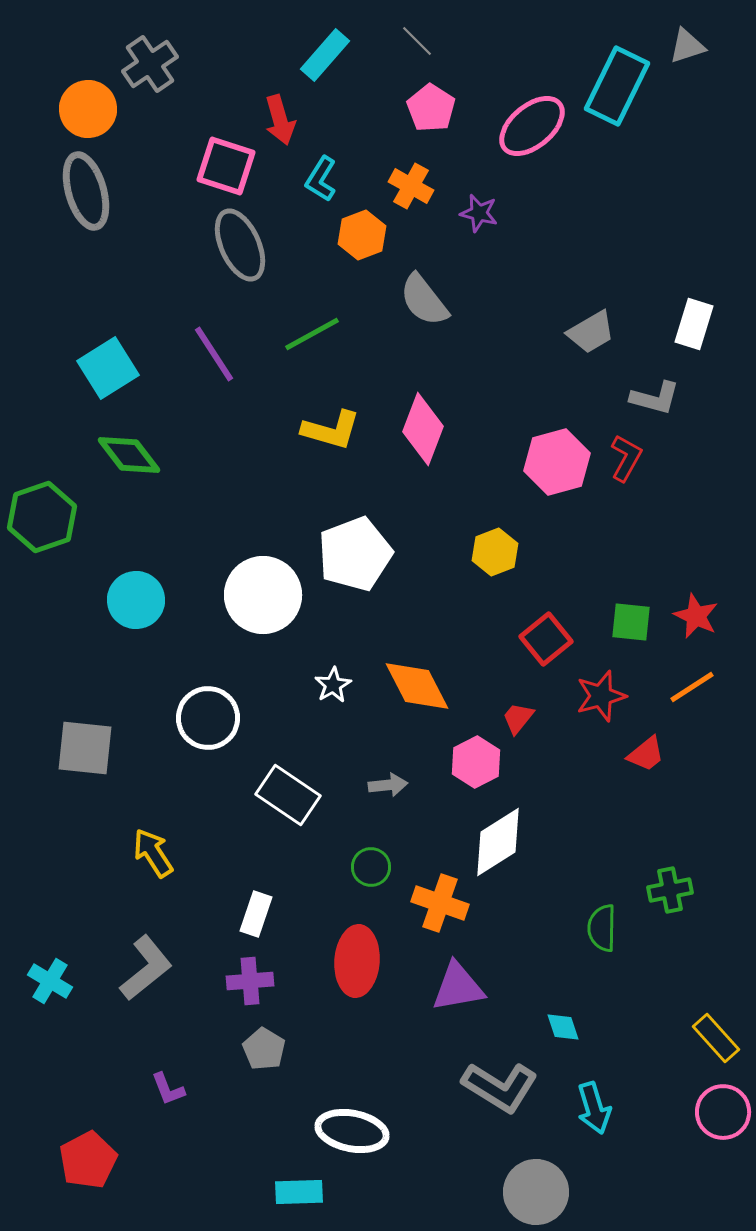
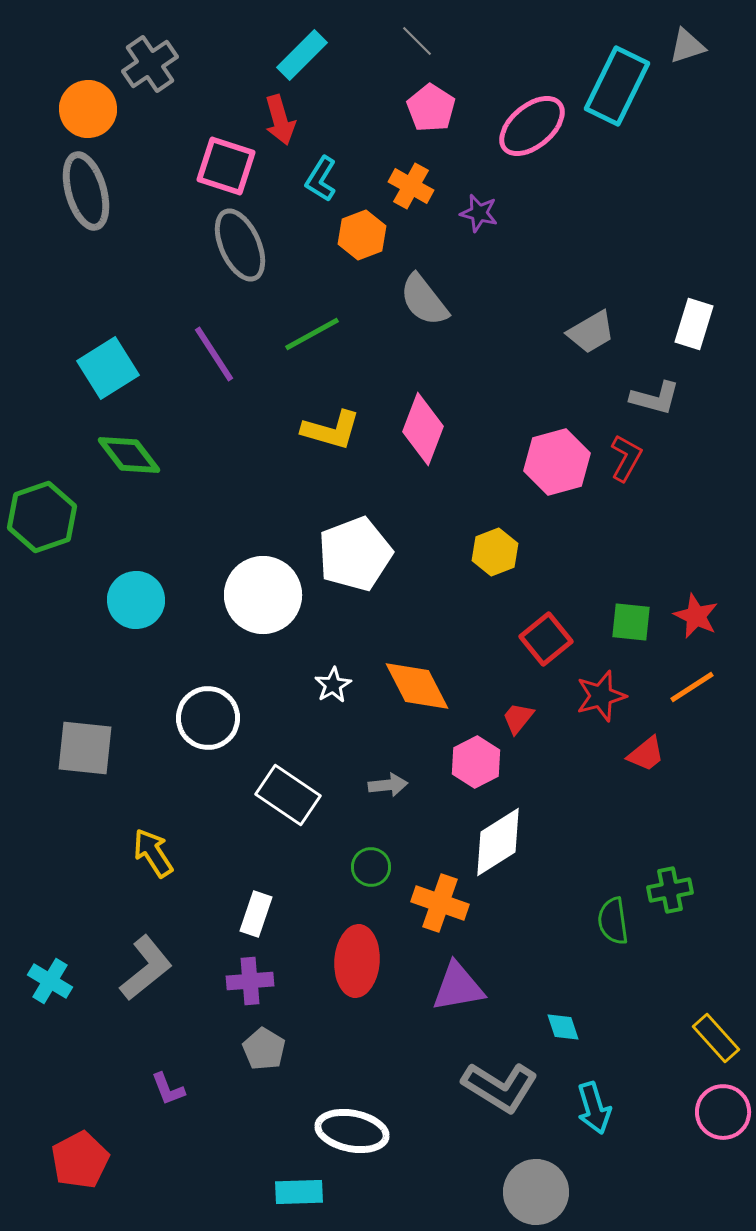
cyan rectangle at (325, 55): moved 23 px left; rotated 4 degrees clockwise
green semicircle at (602, 928): moved 11 px right, 7 px up; rotated 9 degrees counterclockwise
red pentagon at (88, 1160): moved 8 px left
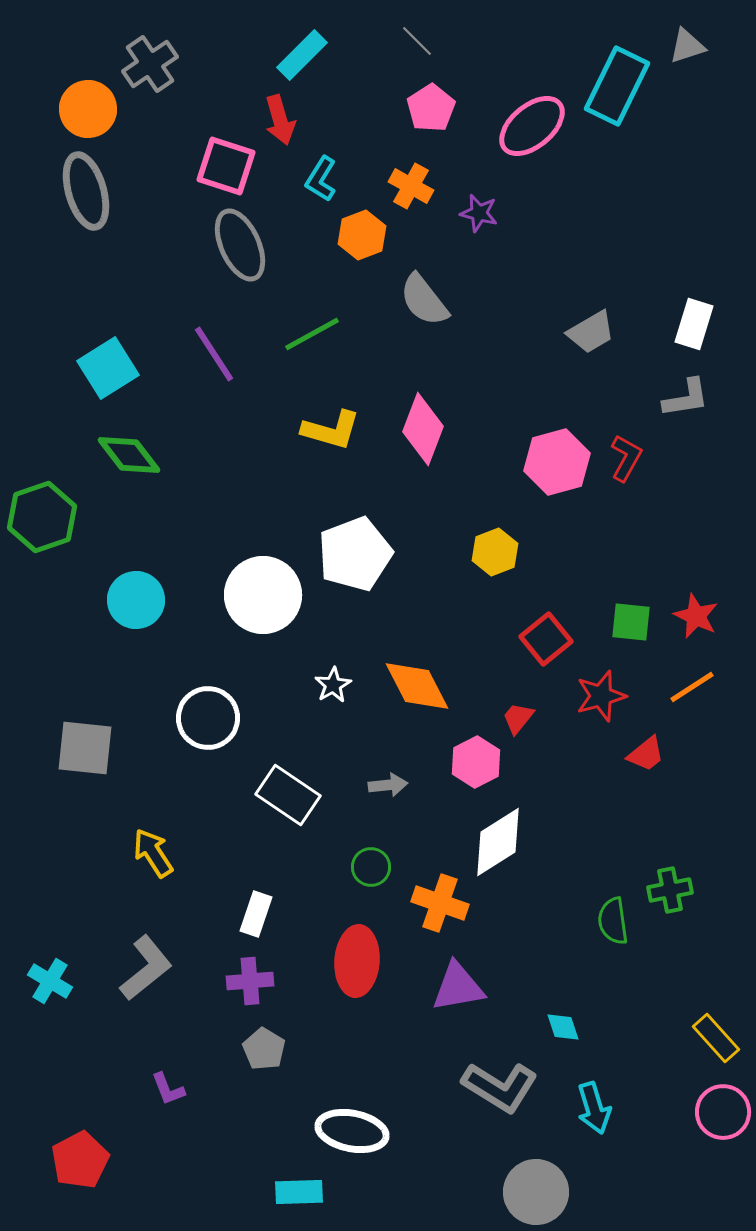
pink pentagon at (431, 108): rotated 6 degrees clockwise
gray L-shape at (655, 398): moved 31 px right; rotated 24 degrees counterclockwise
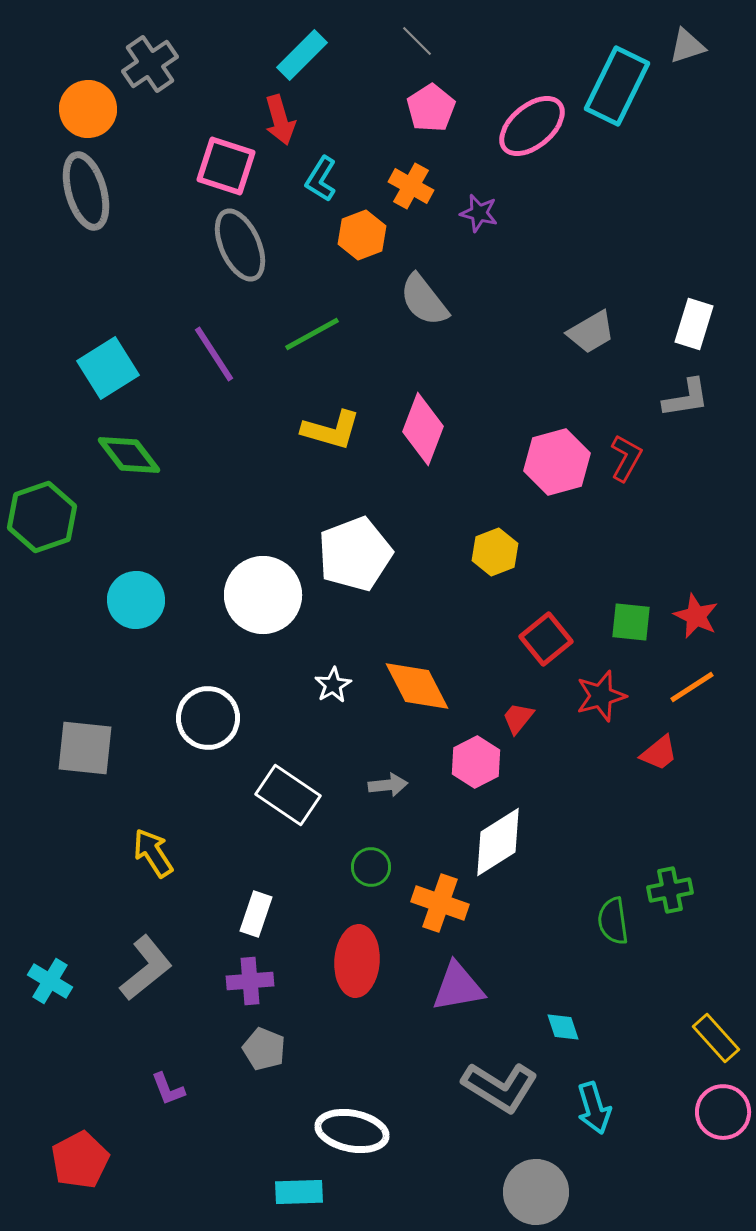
red trapezoid at (646, 754): moved 13 px right, 1 px up
gray pentagon at (264, 1049): rotated 9 degrees counterclockwise
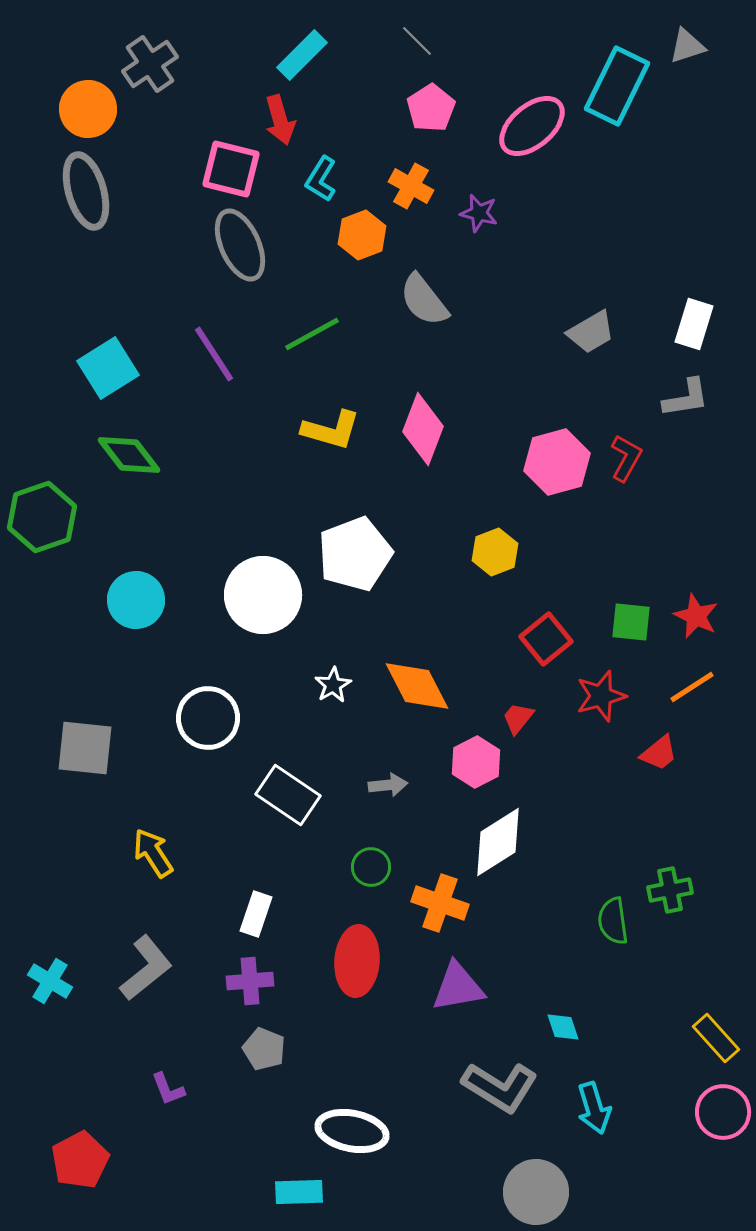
pink square at (226, 166): moved 5 px right, 3 px down; rotated 4 degrees counterclockwise
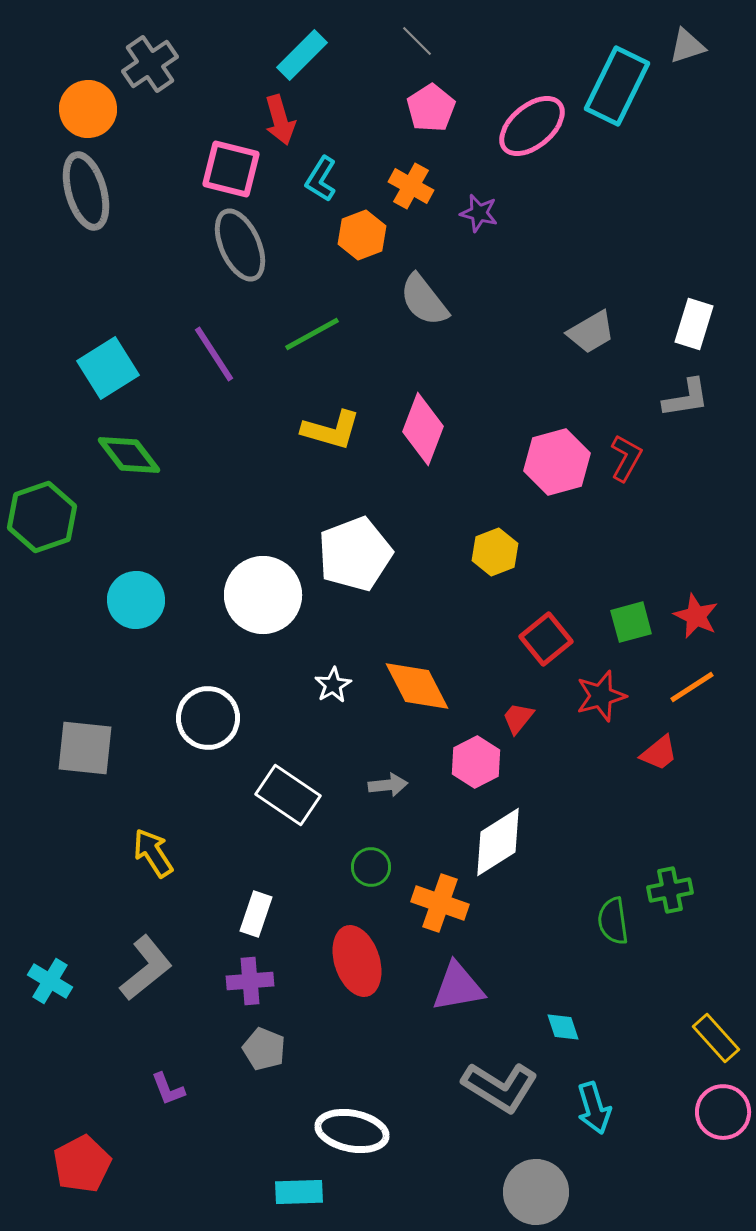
green square at (631, 622): rotated 21 degrees counterclockwise
red ellipse at (357, 961): rotated 22 degrees counterclockwise
red pentagon at (80, 1160): moved 2 px right, 4 px down
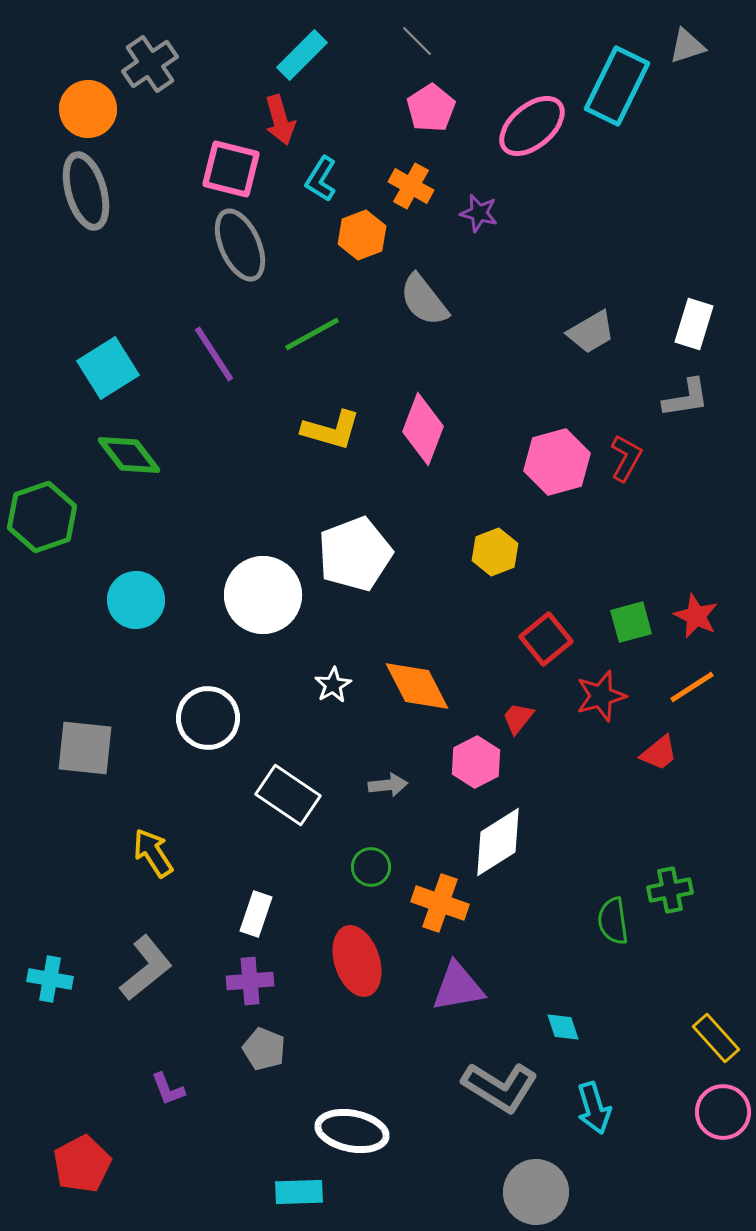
cyan cross at (50, 981): moved 2 px up; rotated 21 degrees counterclockwise
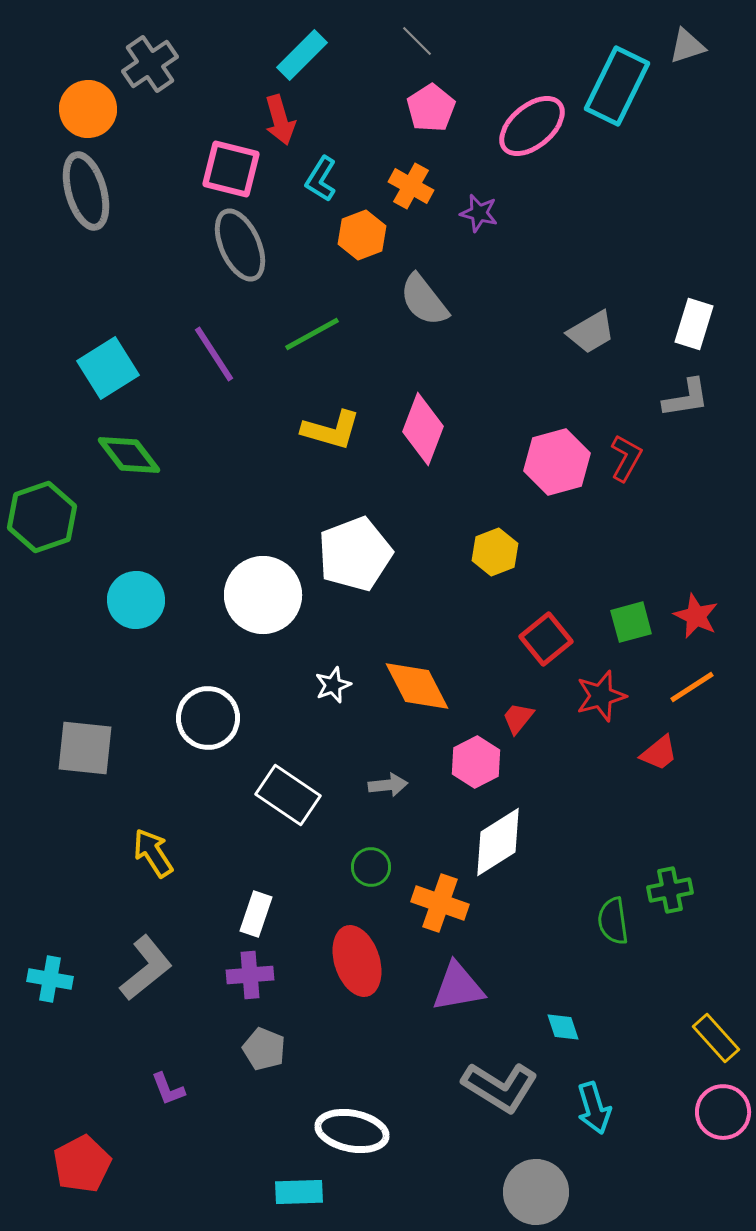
white star at (333, 685): rotated 9 degrees clockwise
purple cross at (250, 981): moved 6 px up
